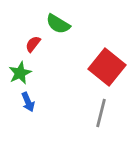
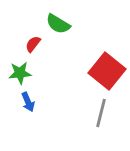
red square: moved 4 px down
green star: rotated 20 degrees clockwise
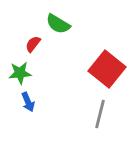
red square: moved 2 px up
gray line: moved 1 px left, 1 px down
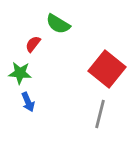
green star: rotated 10 degrees clockwise
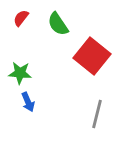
green semicircle: rotated 25 degrees clockwise
red semicircle: moved 12 px left, 26 px up
red square: moved 15 px left, 13 px up
gray line: moved 3 px left
